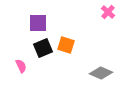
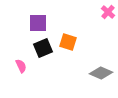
orange square: moved 2 px right, 3 px up
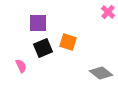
gray diamond: rotated 15 degrees clockwise
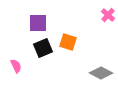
pink cross: moved 3 px down
pink semicircle: moved 5 px left
gray diamond: rotated 10 degrees counterclockwise
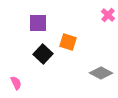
black square: moved 6 px down; rotated 24 degrees counterclockwise
pink semicircle: moved 17 px down
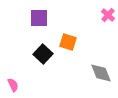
purple square: moved 1 px right, 5 px up
gray diamond: rotated 40 degrees clockwise
pink semicircle: moved 3 px left, 2 px down
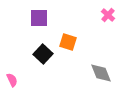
pink semicircle: moved 1 px left, 5 px up
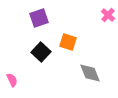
purple square: rotated 18 degrees counterclockwise
black square: moved 2 px left, 2 px up
gray diamond: moved 11 px left
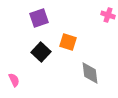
pink cross: rotated 24 degrees counterclockwise
gray diamond: rotated 15 degrees clockwise
pink semicircle: moved 2 px right
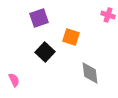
orange square: moved 3 px right, 5 px up
black square: moved 4 px right
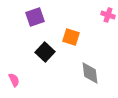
purple square: moved 4 px left, 1 px up
